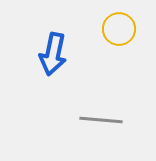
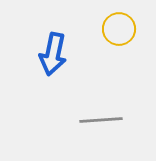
gray line: rotated 9 degrees counterclockwise
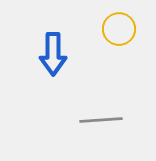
blue arrow: rotated 12 degrees counterclockwise
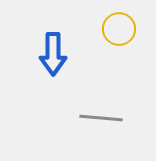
gray line: moved 2 px up; rotated 9 degrees clockwise
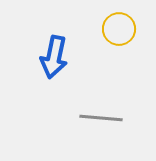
blue arrow: moved 1 px right, 3 px down; rotated 12 degrees clockwise
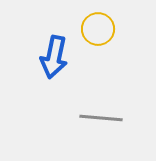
yellow circle: moved 21 px left
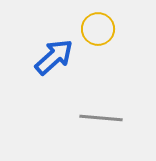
blue arrow: rotated 144 degrees counterclockwise
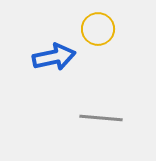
blue arrow: rotated 30 degrees clockwise
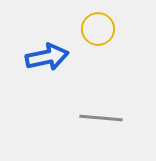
blue arrow: moved 7 px left
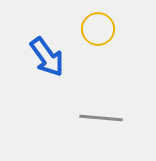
blue arrow: rotated 66 degrees clockwise
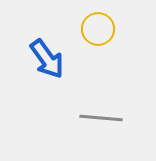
blue arrow: moved 2 px down
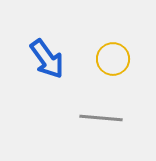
yellow circle: moved 15 px right, 30 px down
